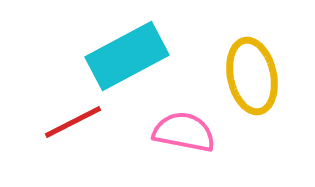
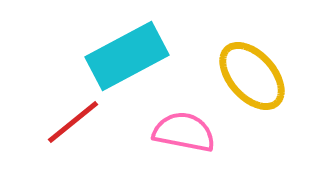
yellow ellipse: rotated 30 degrees counterclockwise
red line: rotated 12 degrees counterclockwise
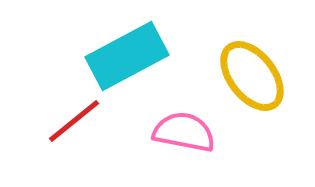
yellow ellipse: rotated 4 degrees clockwise
red line: moved 1 px right, 1 px up
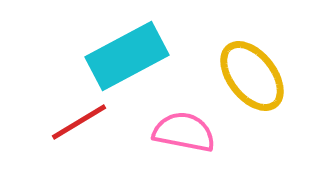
red line: moved 5 px right, 1 px down; rotated 8 degrees clockwise
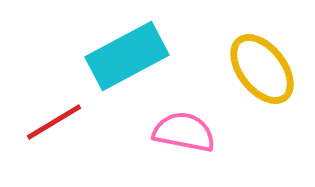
yellow ellipse: moved 10 px right, 7 px up
red line: moved 25 px left
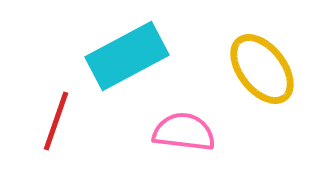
red line: moved 2 px right, 1 px up; rotated 40 degrees counterclockwise
pink semicircle: rotated 4 degrees counterclockwise
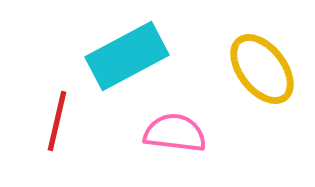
red line: moved 1 px right; rotated 6 degrees counterclockwise
pink semicircle: moved 9 px left, 1 px down
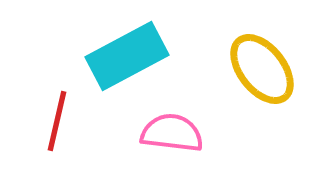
pink semicircle: moved 3 px left
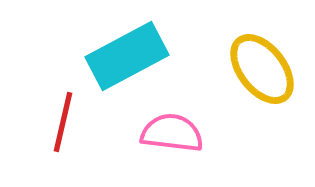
red line: moved 6 px right, 1 px down
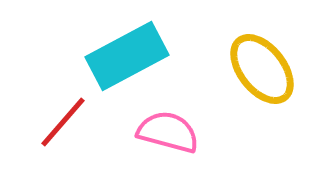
red line: rotated 28 degrees clockwise
pink semicircle: moved 4 px left, 1 px up; rotated 8 degrees clockwise
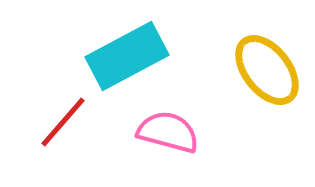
yellow ellipse: moved 5 px right, 1 px down
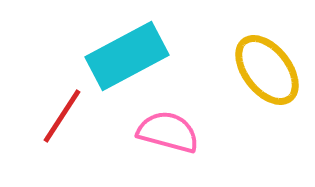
red line: moved 1 px left, 6 px up; rotated 8 degrees counterclockwise
